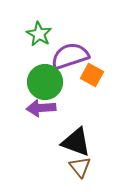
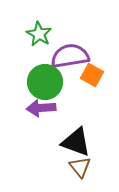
purple semicircle: rotated 9 degrees clockwise
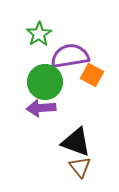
green star: rotated 10 degrees clockwise
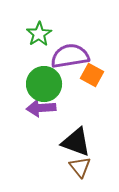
green circle: moved 1 px left, 2 px down
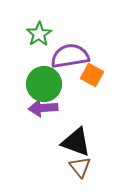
purple arrow: moved 2 px right
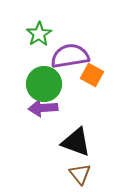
brown triangle: moved 7 px down
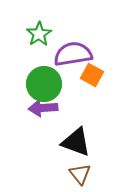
purple semicircle: moved 3 px right, 2 px up
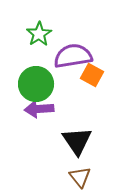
purple semicircle: moved 2 px down
green circle: moved 8 px left
purple arrow: moved 4 px left, 1 px down
black triangle: moved 1 px right, 1 px up; rotated 36 degrees clockwise
brown triangle: moved 3 px down
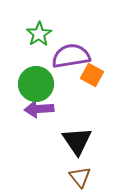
purple semicircle: moved 2 px left
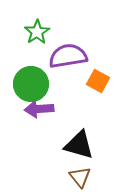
green star: moved 2 px left, 2 px up
purple semicircle: moved 3 px left
orange square: moved 6 px right, 6 px down
green circle: moved 5 px left
black triangle: moved 2 px right, 4 px down; rotated 40 degrees counterclockwise
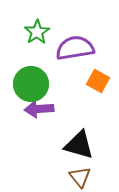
purple semicircle: moved 7 px right, 8 px up
